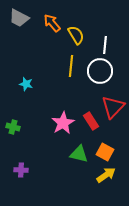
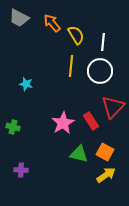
white line: moved 2 px left, 3 px up
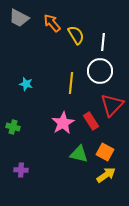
yellow line: moved 17 px down
red triangle: moved 1 px left, 2 px up
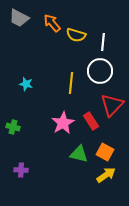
yellow semicircle: rotated 138 degrees clockwise
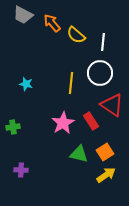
gray trapezoid: moved 4 px right, 3 px up
yellow semicircle: rotated 24 degrees clockwise
white circle: moved 2 px down
red triangle: rotated 40 degrees counterclockwise
green cross: rotated 24 degrees counterclockwise
orange square: rotated 30 degrees clockwise
